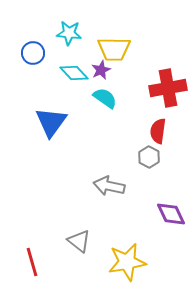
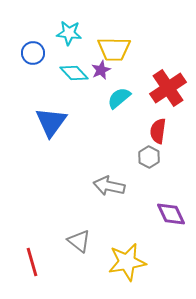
red cross: rotated 24 degrees counterclockwise
cyan semicircle: moved 14 px right; rotated 75 degrees counterclockwise
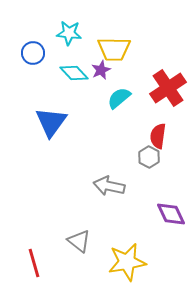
red semicircle: moved 5 px down
red line: moved 2 px right, 1 px down
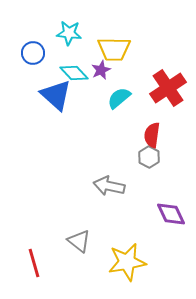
blue triangle: moved 5 px right, 27 px up; rotated 24 degrees counterclockwise
red semicircle: moved 6 px left, 1 px up
